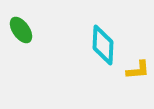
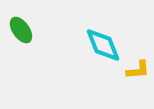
cyan diamond: rotated 24 degrees counterclockwise
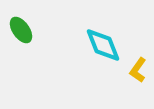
yellow L-shape: rotated 130 degrees clockwise
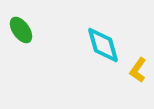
cyan diamond: rotated 6 degrees clockwise
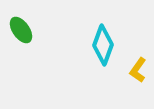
cyan diamond: rotated 36 degrees clockwise
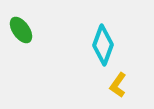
yellow L-shape: moved 20 px left, 15 px down
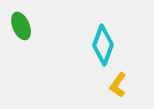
green ellipse: moved 4 px up; rotated 12 degrees clockwise
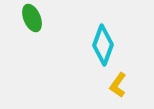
green ellipse: moved 11 px right, 8 px up
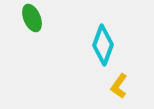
yellow L-shape: moved 1 px right, 1 px down
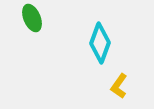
cyan diamond: moved 3 px left, 2 px up
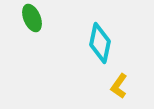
cyan diamond: rotated 9 degrees counterclockwise
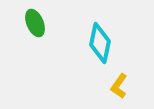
green ellipse: moved 3 px right, 5 px down
